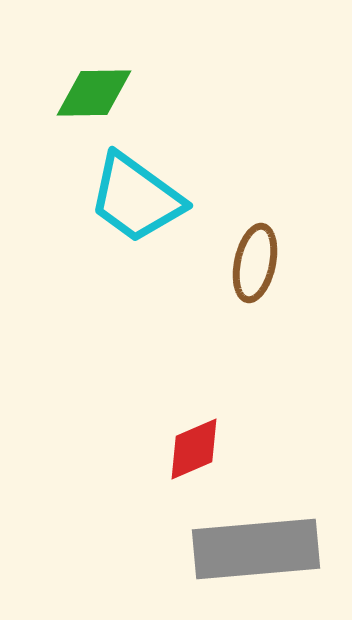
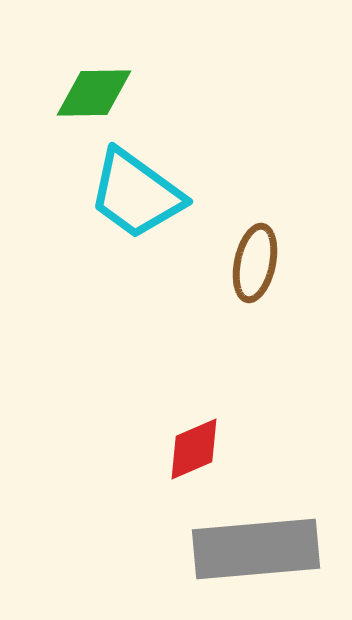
cyan trapezoid: moved 4 px up
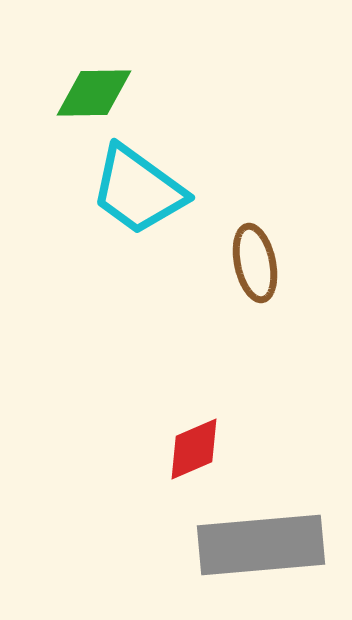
cyan trapezoid: moved 2 px right, 4 px up
brown ellipse: rotated 24 degrees counterclockwise
gray rectangle: moved 5 px right, 4 px up
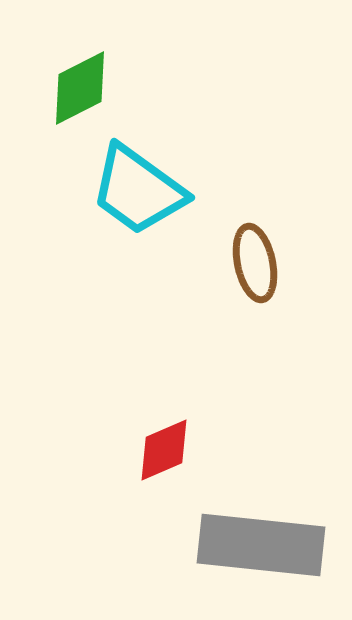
green diamond: moved 14 px left, 5 px up; rotated 26 degrees counterclockwise
red diamond: moved 30 px left, 1 px down
gray rectangle: rotated 11 degrees clockwise
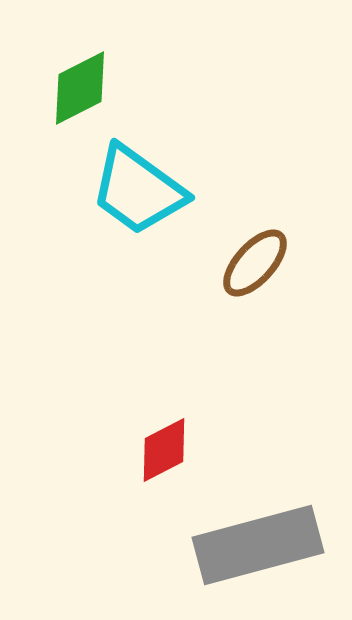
brown ellipse: rotated 54 degrees clockwise
red diamond: rotated 4 degrees counterclockwise
gray rectangle: moved 3 px left; rotated 21 degrees counterclockwise
